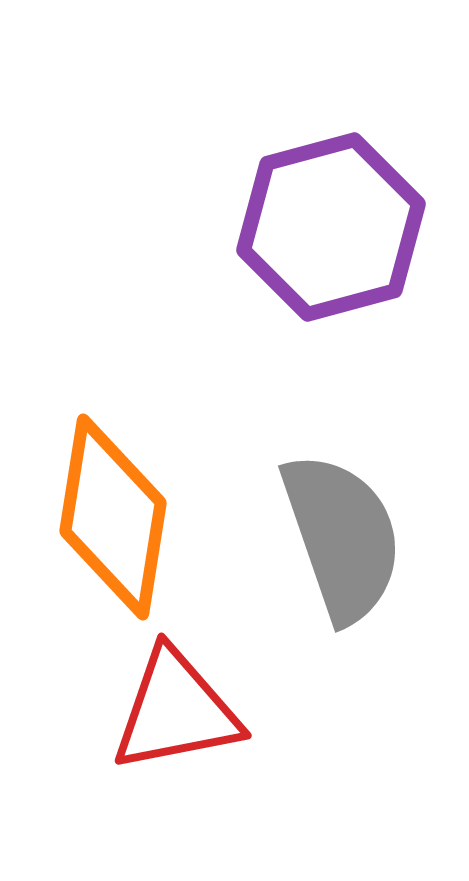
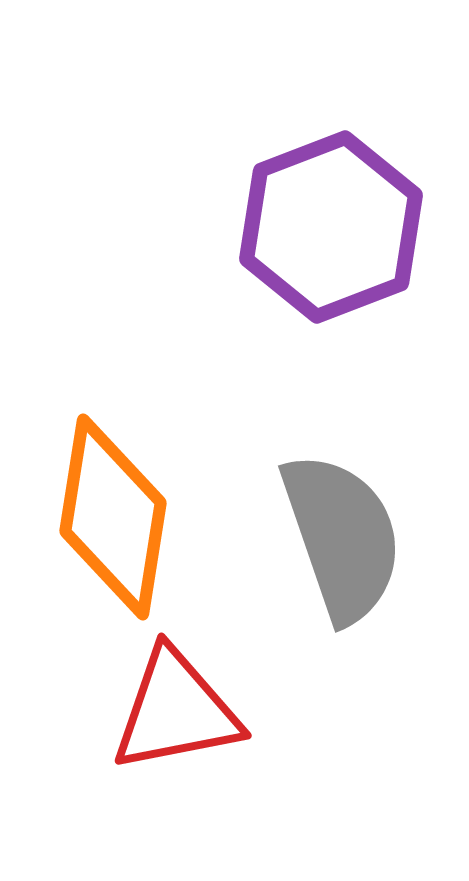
purple hexagon: rotated 6 degrees counterclockwise
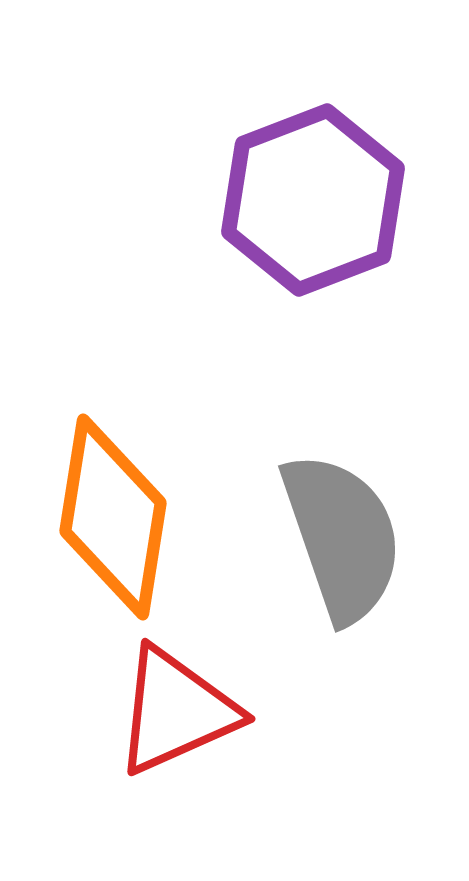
purple hexagon: moved 18 px left, 27 px up
red triangle: rotated 13 degrees counterclockwise
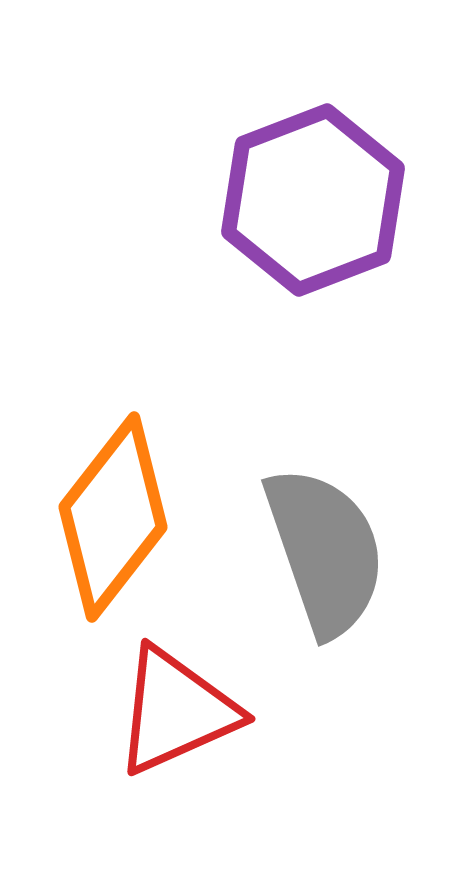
orange diamond: rotated 29 degrees clockwise
gray semicircle: moved 17 px left, 14 px down
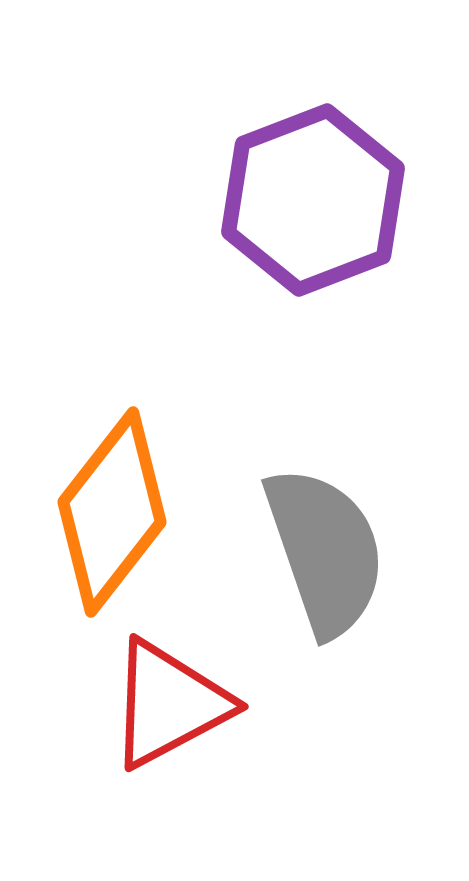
orange diamond: moved 1 px left, 5 px up
red triangle: moved 7 px left, 7 px up; rotated 4 degrees counterclockwise
